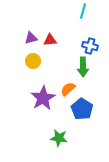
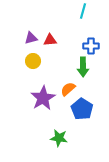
blue cross: moved 1 px right; rotated 14 degrees counterclockwise
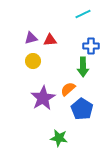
cyan line: moved 3 px down; rotated 49 degrees clockwise
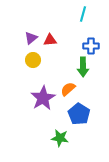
cyan line: rotated 49 degrees counterclockwise
purple triangle: rotated 24 degrees counterclockwise
yellow circle: moved 1 px up
blue pentagon: moved 3 px left, 5 px down
green star: moved 1 px right
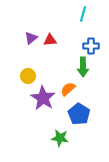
yellow circle: moved 5 px left, 16 px down
purple star: rotated 10 degrees counterclockwise
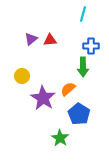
purple triangle: moved 1 px down
yellow circle: moved 6 px left
green star: rotated 24 degrees clockwise
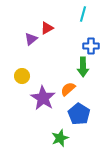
red triangle: moved 3 px left, 12 px up; rotated 24 degrees counterclockwise
green star: rotated 18 degrees clockwise
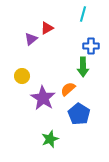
green star: moved 10 px left, 1 px down
